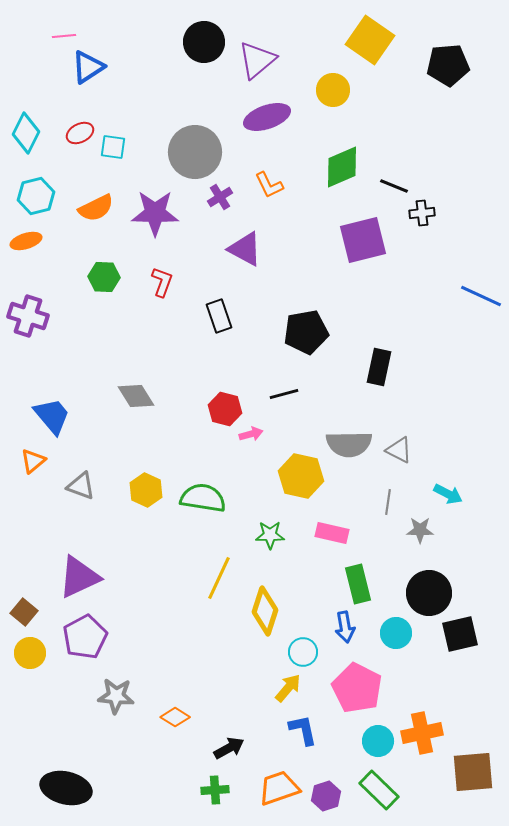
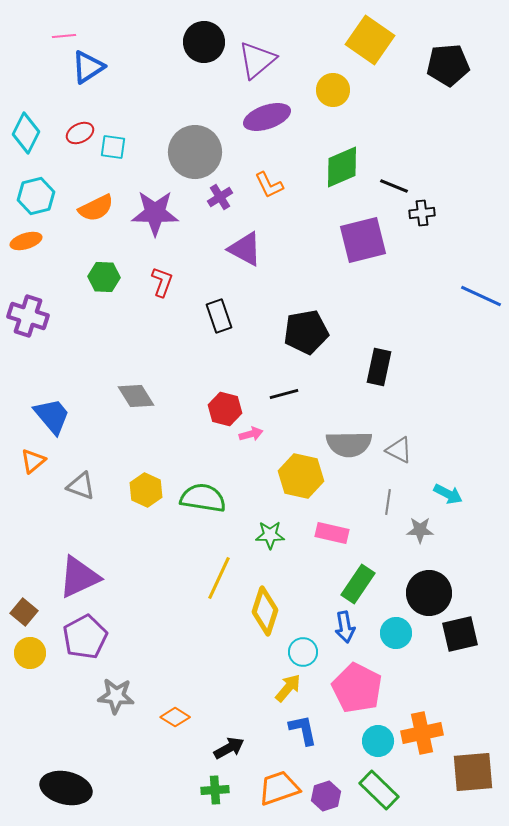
green rectangle at (358, 584): rotated 48 degrees clockwise
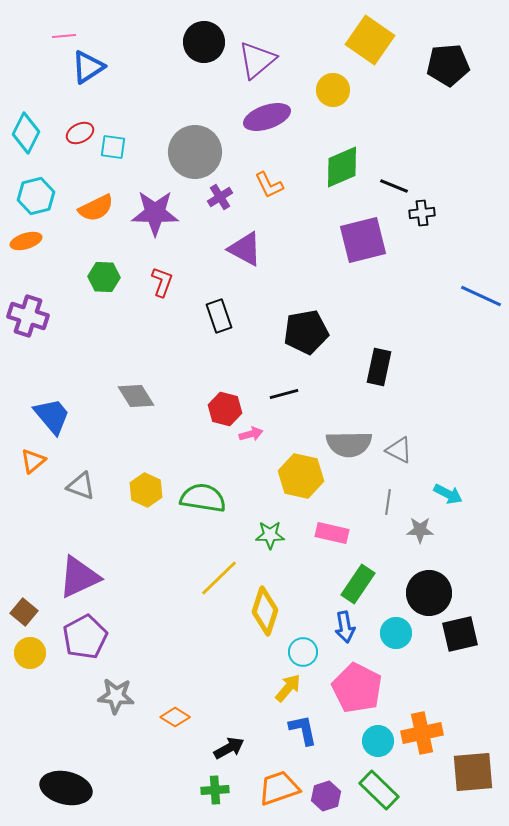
yellow line at (219, 578): rotated 21 degrees clockwise
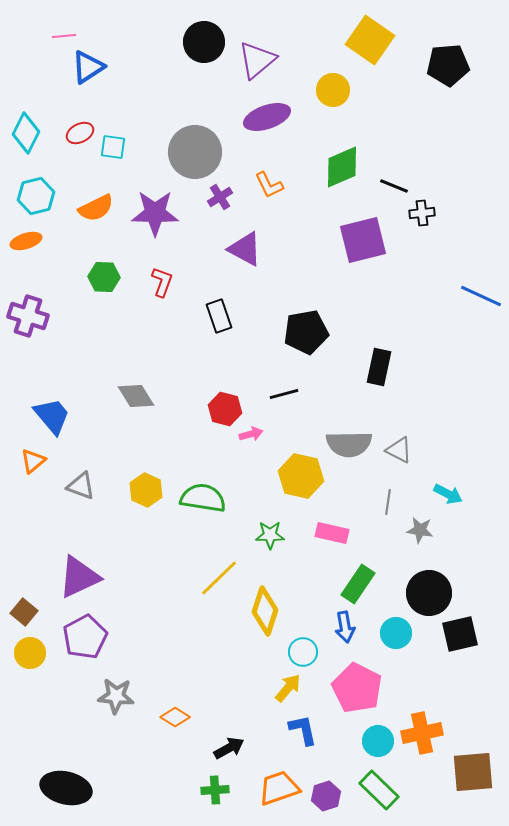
gray star at (420, 530): rotated 8 degrees clockwise
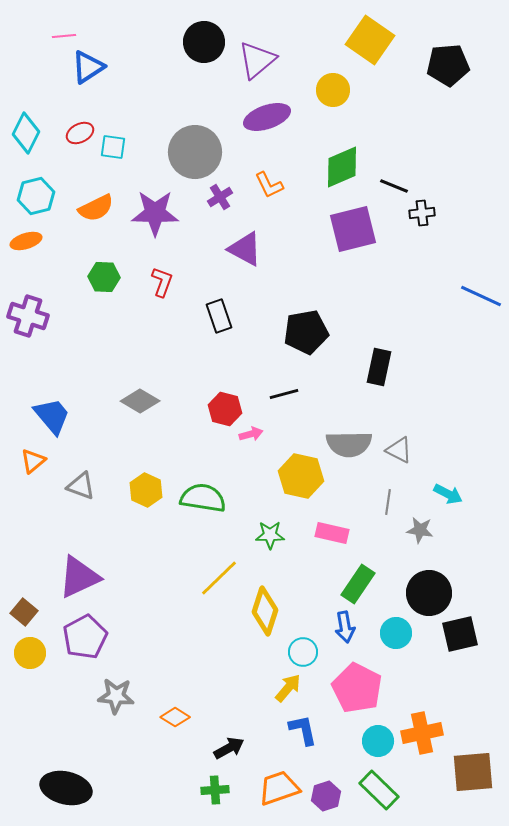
purple square at (363, 240): moved 10 px left, 11 px up
gray diamond at (136, 396): moved 4 px right, 5 px down; rotated 27 degrees counterclockwise
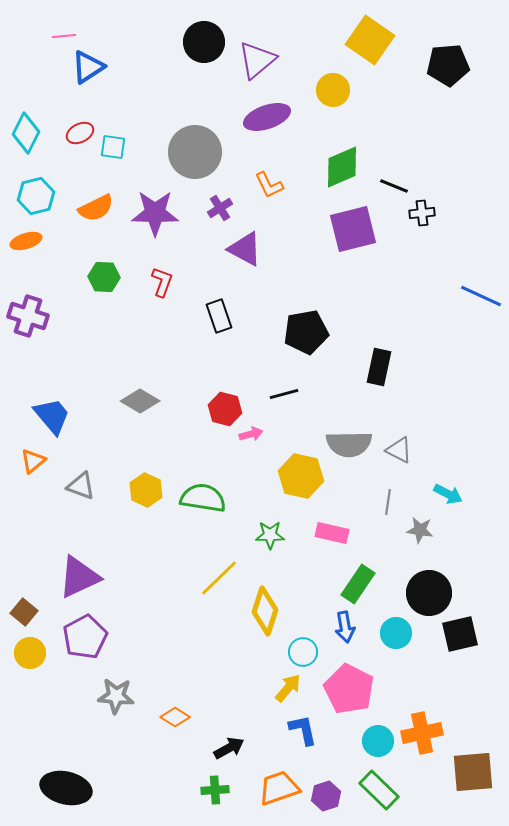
purple cross at (220, 197): moved 11 px down
pink pentagon at (357, 688): moved 8 px left, 1 px down
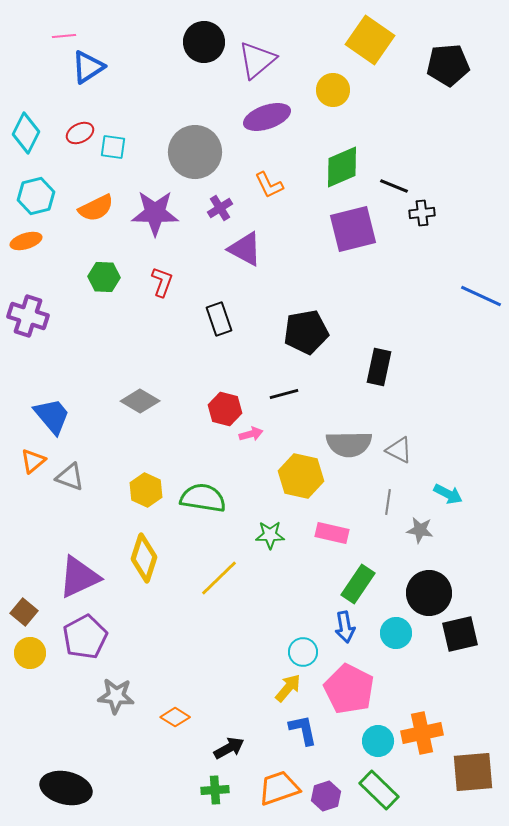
black rectangle at (219, 316): moved 3 px down
gray triangle at (81, 486): moved 11 px left, 9 px up
yellow diamond at (265, 611): moved 121 px left, 53 px up
